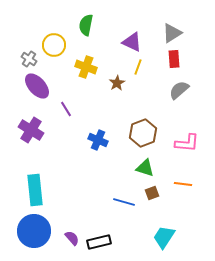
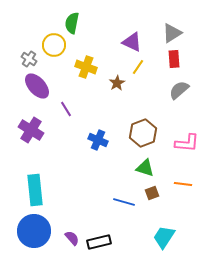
green semicircle: moved 14 px left, 2 px up
yellow line: rotated 14 degrees clockwise
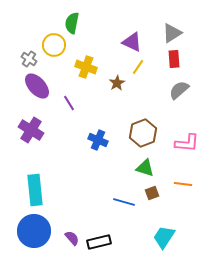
purple line: moved 3 px right, 6 px up
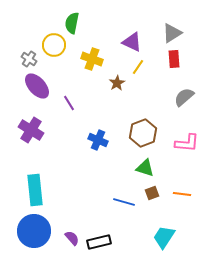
yellow cross: moved 6 px right, 8 px up
gray semicircle: moved 5 px right, 7 px down
orange line: moved 1 px left, 10 px down
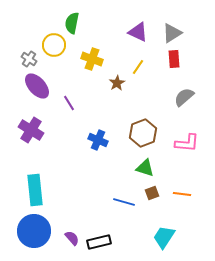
purple triangle: moved 6 px right, 10 px up
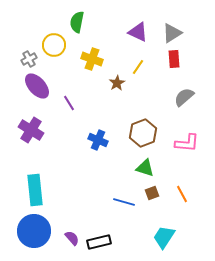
green semicircle: moved 5 px right, 1 px up
gray cross: rotated 28 degrees clockwise
orange line: rotated 54 degrees clockwise
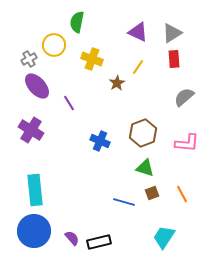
blue cross: moved 2 px right, 1 px down
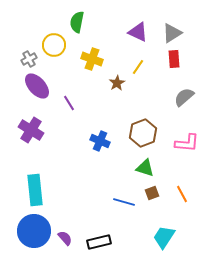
purple semicircle: moved 7 px left
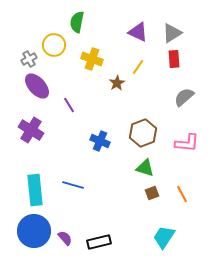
purple line: moved 2 px down
blue line: moved 51 px left, 17 px up
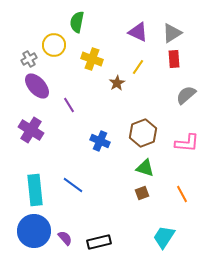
gray semicircle: moved 2 px right, 2 px up
blue line: rotated 20 degrees clockwise
brown square: moved 10 px left
